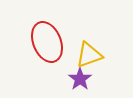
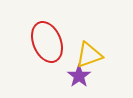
purple star: moved 1 px left, 3 px up
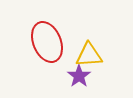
yellow triangle: rotated 16 degrees clockwise
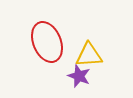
purple star: rotated 15 degrees counterclockwise
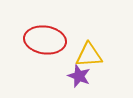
red ellipse: moved 2 px left, 2 px up; rotated 60 degrees counterclockwise
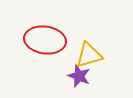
yellow triangle: rotated 12 degrees counterclockwise
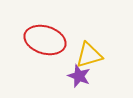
red ellipse: rotated 9 degrees clockwise
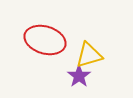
purple star: rotated 15 degrees clockwise
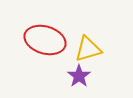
yellow triangle: moved 1 px left, 6 px up
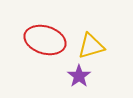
yellow triangle: moved 3 px right, 3 px up
